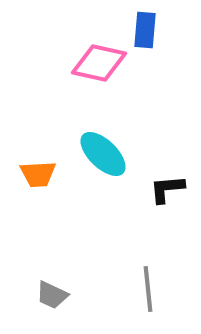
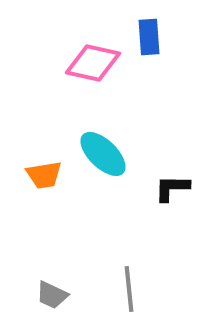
blue rectangle: moved 4 px right, 7 px down; rotated 9 degrees counterclockwise
pink diamond: moved 6 px left
orange trapezoid: moved 6 px right, 1 px down; rotated 6 degrees counterclockwise
black L-shape: moved 5 px right, 1 px up; rotated 6 degrees clockwise
gray line: moved 19 px left
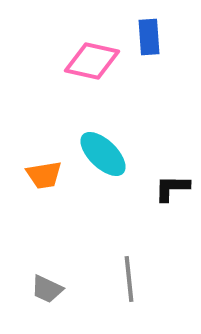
pink diamond: moved 1 px left, 2 px up
gray line: moved 10 px up
gray trapezoid: moved 5 px left, 6 px up
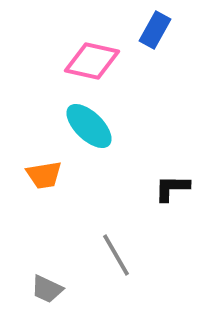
blue rectangle: moved 6 px right, 7 px up; rotated 33 degrees clockwise
cyan ellipse: moved 14 px left, 28 px up
gray line: moved 13 px left, 24 px up; rotated 24 degrees counterclockwise
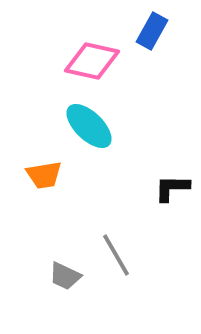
blue rectangle: moved 3 px left, 1 px down
gray trapezoid: moved 18 px right, 13 px up
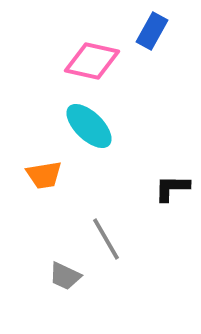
gray line: moved 10 px left, 16 px up
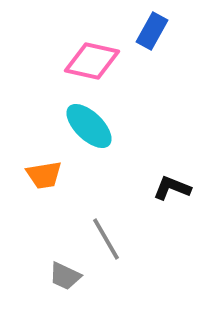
black L-shape: rotated 21 degrees clockwise
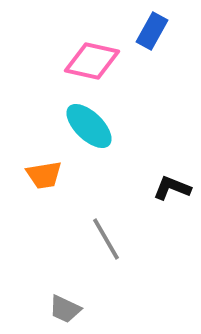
gray trapezoid: moved 33 px down
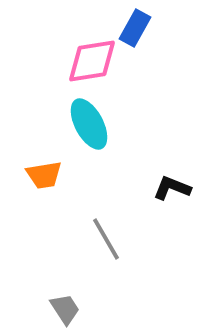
blue rectangle: moved 17 px left, 3 px up
pink diamond: rotated 22 degrees counterclockwise
cyan ellipse: moved 2 px up; rotated 18 degrees clockwise
gray trapezoid: rotated 148 degrees counterclockwise
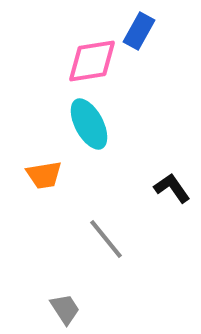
blue rectangle: moved 4 px right, 3 px down
black L-shape: rotated 33 degrees clockwise
gray line: rotated 9 degrees counterclockwise
